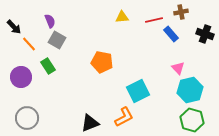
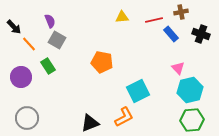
black cross: moved 4 px left
green hexagon: rotated 20 degrees counterclockwise
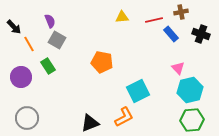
orange line: rotated 14 degrees clockwise
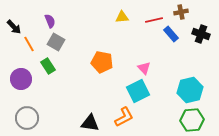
gray square: moved 1 px left, 2 px down
pink triangle: moved 34 px left
purple circle: moved 2 px down
black triangle: rotated 30 degrees clockwise
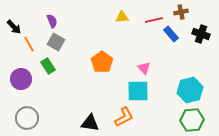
purple semicircle: moved 2 px right
orange pentagon: rotated 25 degrees clockwise
cyan square: rotated 25 degrees clockwise
